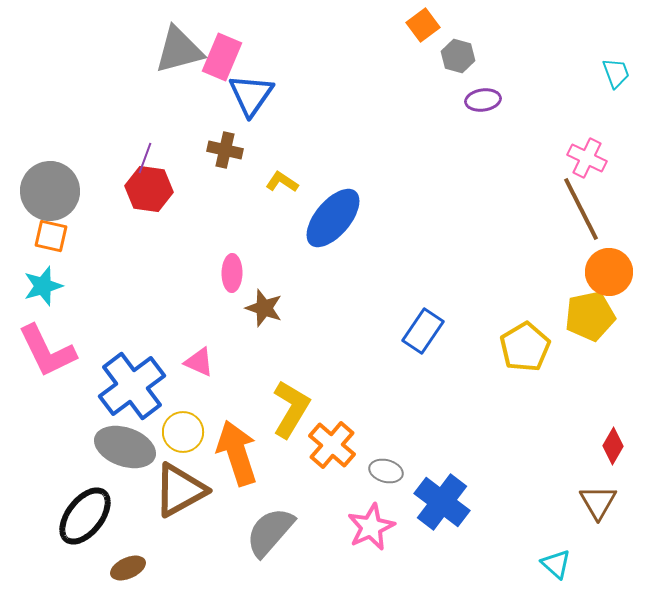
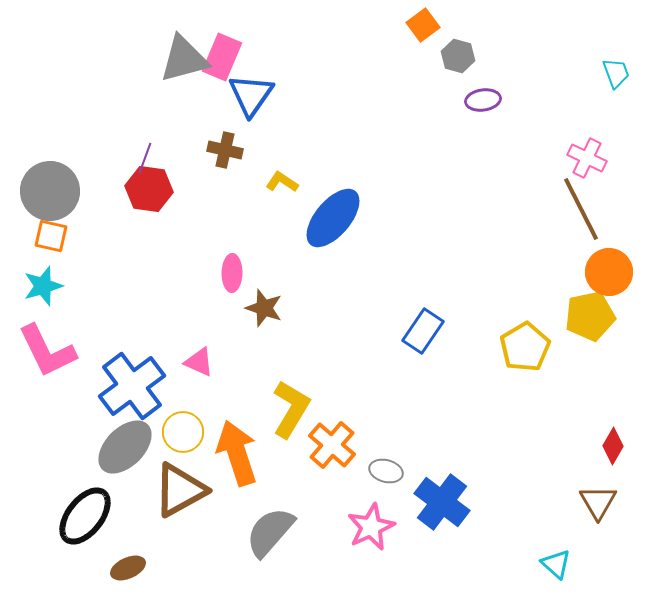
gray triangle at (179, 50): moved 5 px right, 9 px down
gray ellipse at (125, 447): rotated 64 degrees counterclockwise
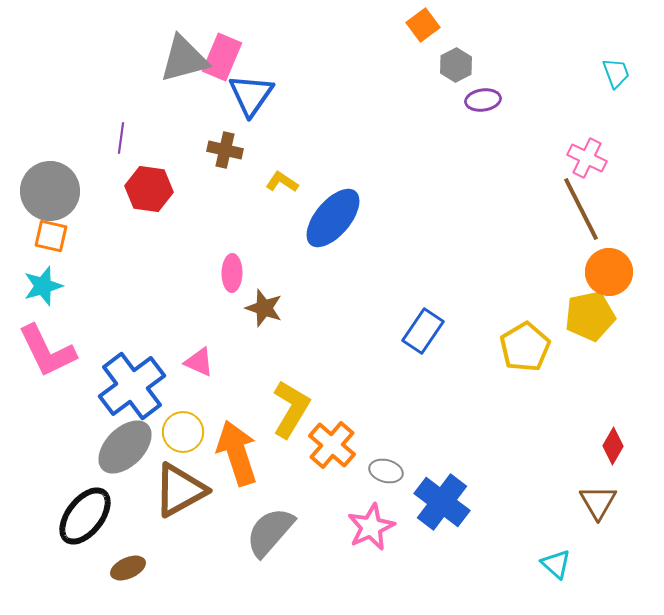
gray hexagon at (458, 56): moved 2 px left, 9 px down; rotated 16 degrees clockwise
purple line at (145, 158): moved 24 px left, 20 px up; rotated 12 degrees counterclockwise
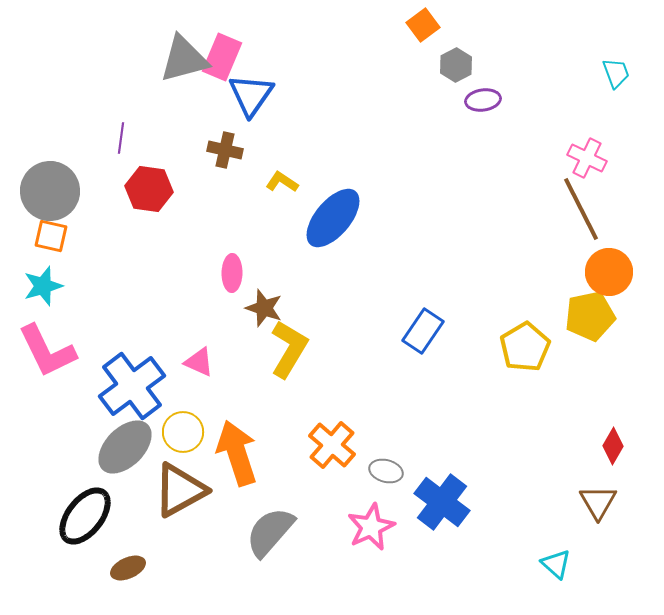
yellow L-shape at (291, 409): moved 2 px left, 60 px up
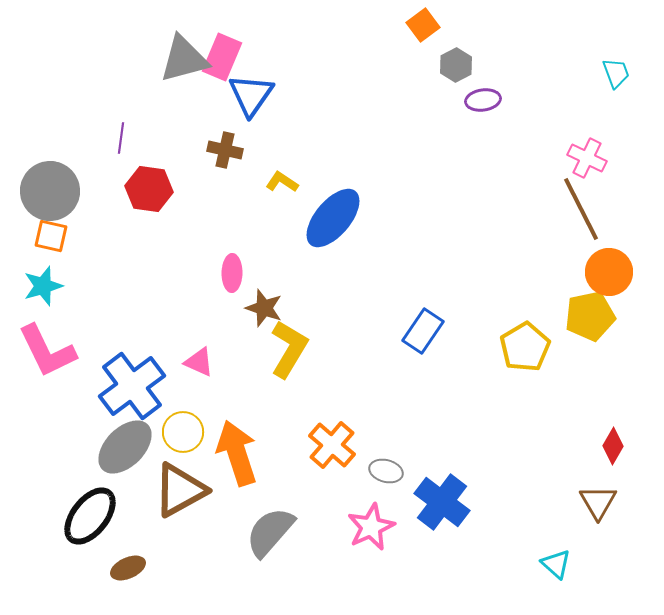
black ellipse at (85, 516): moved 5 px right
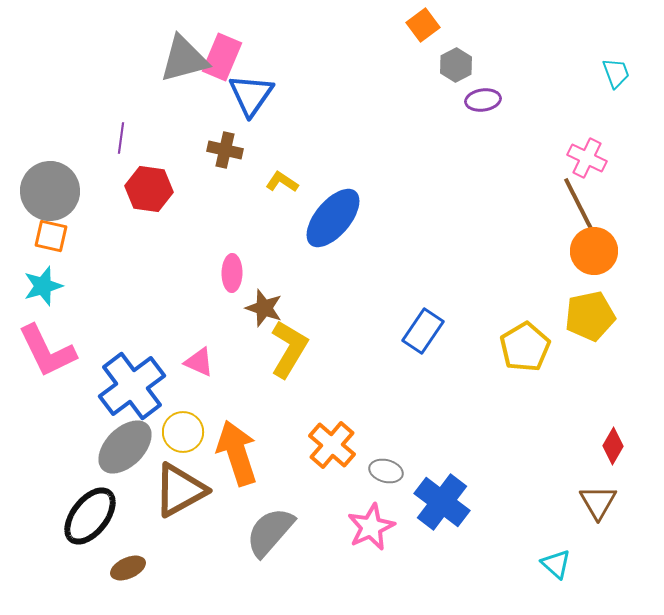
orange circle at (609, 272): moved 15 px left, 21 px up
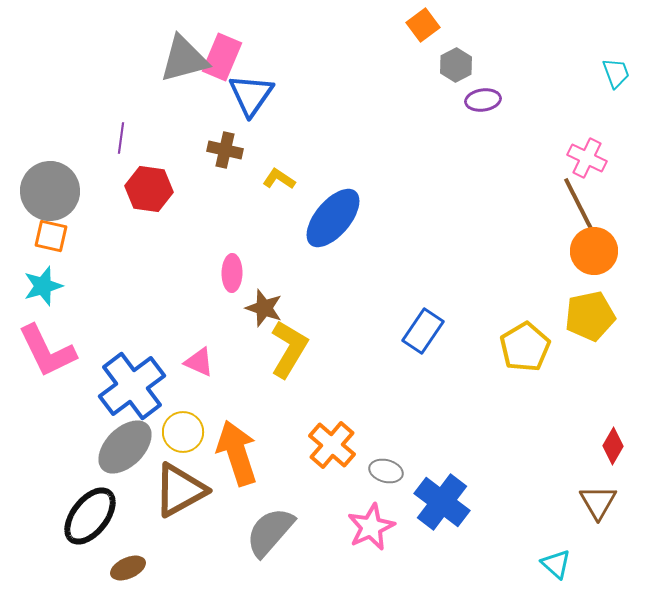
yellow L-shape at (282, 182): moved 3 px left, 3 px up
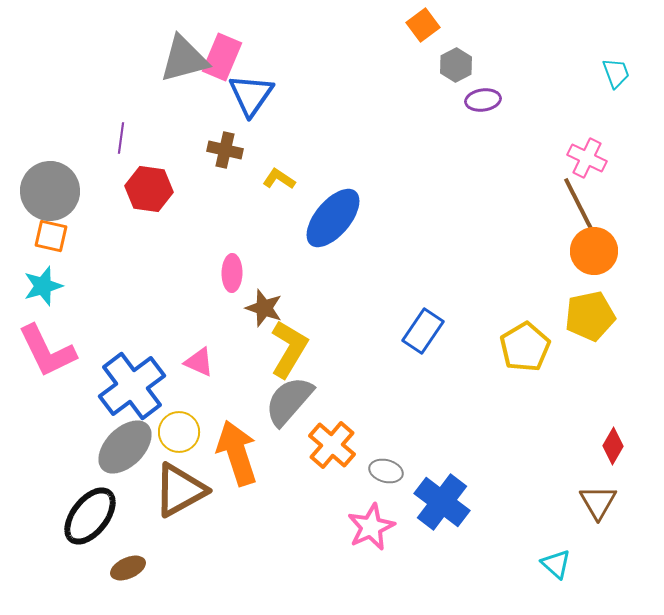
yellow circle at (183, 432): moved 4 px left
gray semicircle at (270, 532): moved 19 px right, 131 px up
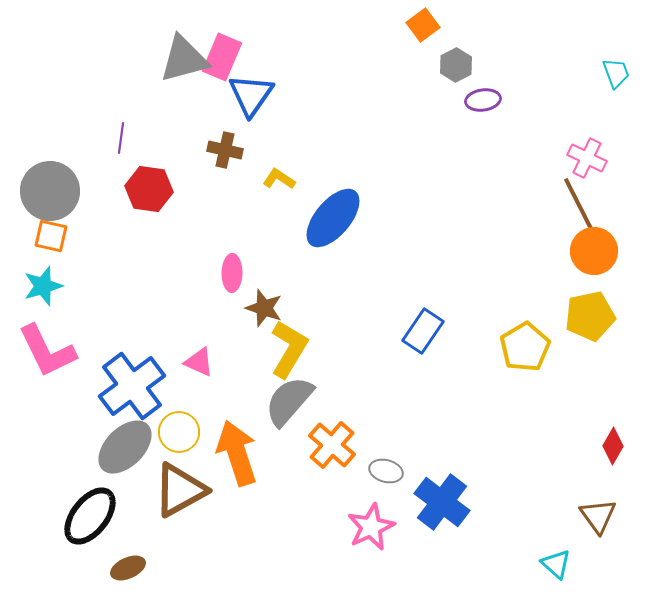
brown triangle at (598, 502): moved 14 px down; rotated 6 degrees counterclockwise
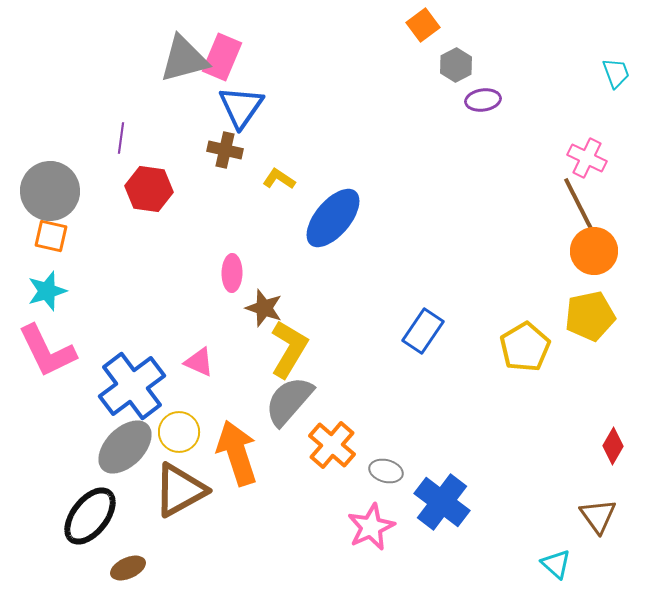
blue triangle at (251, 95): moved 10 px left, 12 px down
cyan star at (43, 286): moved 4 px right, 5 px down
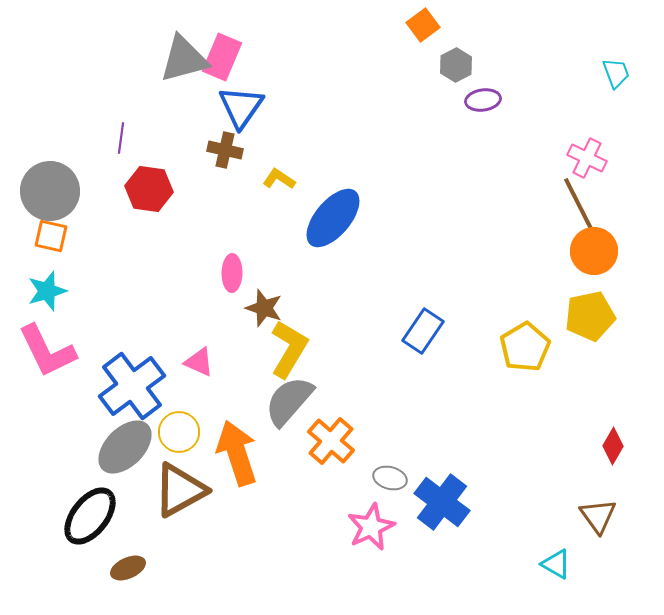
orange cross at (332, 445): moved 1 px left, 4 px up
gray ellipse at (386, 471): moved 4 px right, 7 px down
cyan triangle at (556, 564): rotated 12 degrees counterclockwise
